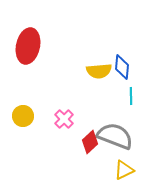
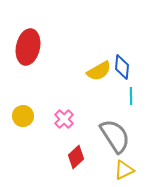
red ellipse: moved 1 px down
yellow semicircle: rotated 25 degrees counterclockwise
gray semicircle: rotated 36 degrees clockwise
red diamond: moved 14 px left, 15 px down
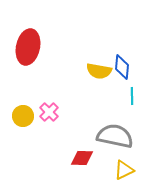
yellow semicircle: rotated 40 degrees clockwise
cyan line: moved 1 px right
pink cross: moved 15 px left, 7 px up
gray semicircle: rotated 45 degrees counterclockwise
red diamond: moved 6 px right, 1 px down; rotated 45 degrees clockwise
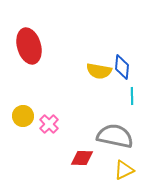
red ellipse: moved 1 px right, 1 px up; rotated 28 degrees counterclockwise
pink cross: moved 12 px down
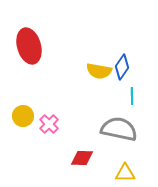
blue diamond: rotated 30 degrees clockwise
gray semicircle: moved 4 px right, 7 px up
yellow triangle: moved 1 px right, 3 px down; rotated 25 degrees clockwise
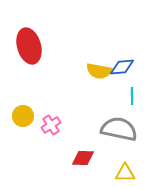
blue diamond: rotated 50 degrees clockwise
pink cross: moved 2 px right, 1 px down; rotated 12 degrees clockwise
red diamond: moved 1 px right
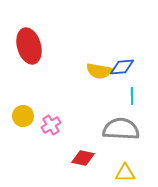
gray semicircle: moved 2 px right; rotated 9 degrees counterclockwise
red diamond: rotated 10 degrees clockwise
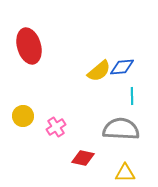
yellow semicircle: rotated 50 degrees counterclockwise
pink cross: moved 5 px right, 2 px down
